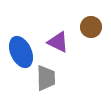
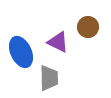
brown circle: moved 3 px left
gray trapezoid: moved 3 px right
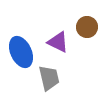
brown circle: moved 1 px left
gray trapezoid: rotated 12 degrees counterclockwise
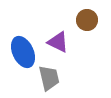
brown circle: moved 7 px up
blue ellipse: moved 2 px right
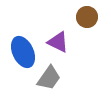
brown circle: moved 3 px up
gray trapezoid: rotated 48 degrees clockwise
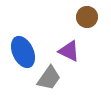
purple triangle: moved 11 px right, 9 px down
